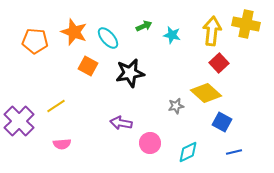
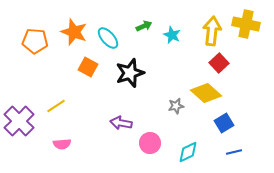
cyan star: rotated 12 degrees clockwise
orange square: moved 1 px down
black star: rotated 8 degrees counterclockwise
blue square: moved 2 px right, 1 px down; rotated 30 degrees clockwise
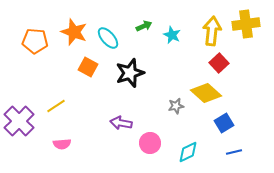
yellow cross: rotated 20 degrees counterclockwise
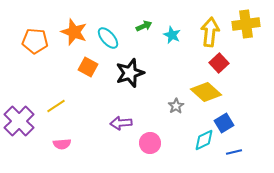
yellow arrow: moved 2 px left, 1 px down
yellow diamond: moved 1 px up
gray star: rotated 21 degrees counterclockwise
purple arrow: rotated 15 degrees counterclockwise
cyan diamond: moved 16 px right, 12 px up
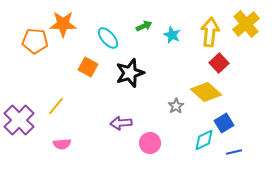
yellow cross: rotated 32 degrees counterclockwise
orange star: moved 11 px left, 8 px up; rotated 20 degrees counterclockwise
yellow line: rotated 18 degrees counterclockwise
purple cross: moved 1 px up
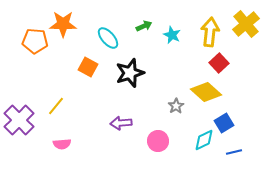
pink circle: moved 8 px right, 2 px up
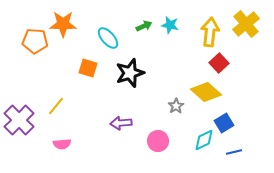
cyan star: moved 2 px left, 10 px up; rotated 12 degrees counterclockwise
orange square: moved 1 px down; rotated 12 degrees counterclockwise
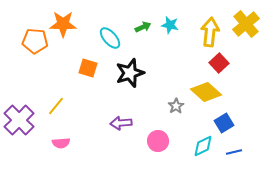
green arrow: moved 1 px left, 1 px down
cyan ellipse: moved 2 px right
cyan diamond: moved 1 px left, 6 px down
pink semicircle: moved 1 px left, 1 px up
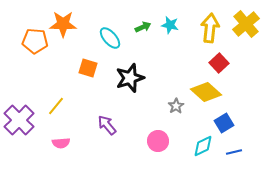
yellow arrow: moved 4 px up
black star: moved 5 px down
purple arrow: moved 14 px left, 2 px down; rotated 55 degrees clockwise
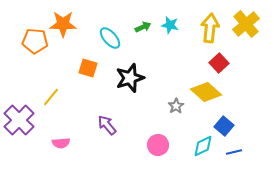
yellow line: moved 5 px left, 9 px up
blue square: moved 3 px down; rotated 18 degrees counterclockwise
pink circle: moved 4 px down
